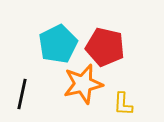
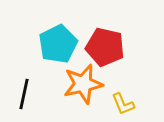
black line: moved 2 px right
yellow L-shape: rotated 25 degrees counterclockwise
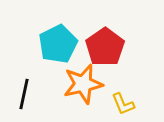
red pentagon: rotated 24 degrees clockwise
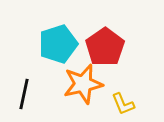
cyan pentagon: rotated 9 degrees clockwise
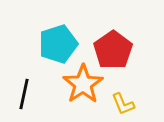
red pentagon: moved 8 px right, 3 px down
orange star: rotated 21 degrees counterclockwise
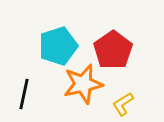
cyan pentagon: moved 2 px down
orange star: rotated 21 degrees clockwise
yellow L-shape: rotated 80 degrees clockwise
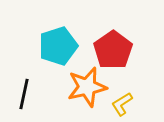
orange star: moved 4 px right, 3 px down
yellow L-shape: moved 1 px left
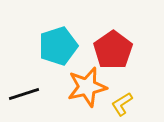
black line: rotated 60 degrees clockwise
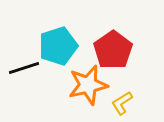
orange star: moved 1 px right, 2 px up
black line: moved 26 px up
yellow L-shape: moved 1 px up
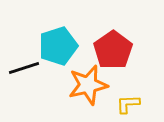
yellow L-shape: moved 6 px right, 1 px down; rotated 30 degrees clockwise
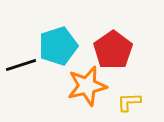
black line: moved 3 px left, 3 px up
orange star: moved 1 px left, 1 px down
yellow L-shape: moved 1 px right, 2 px up
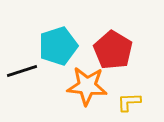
red pentagon: rotated 6 degrees counterclockwise
black line: moved 1 px right, 6 px down
orange star: rotated 18 degrees clockwise
